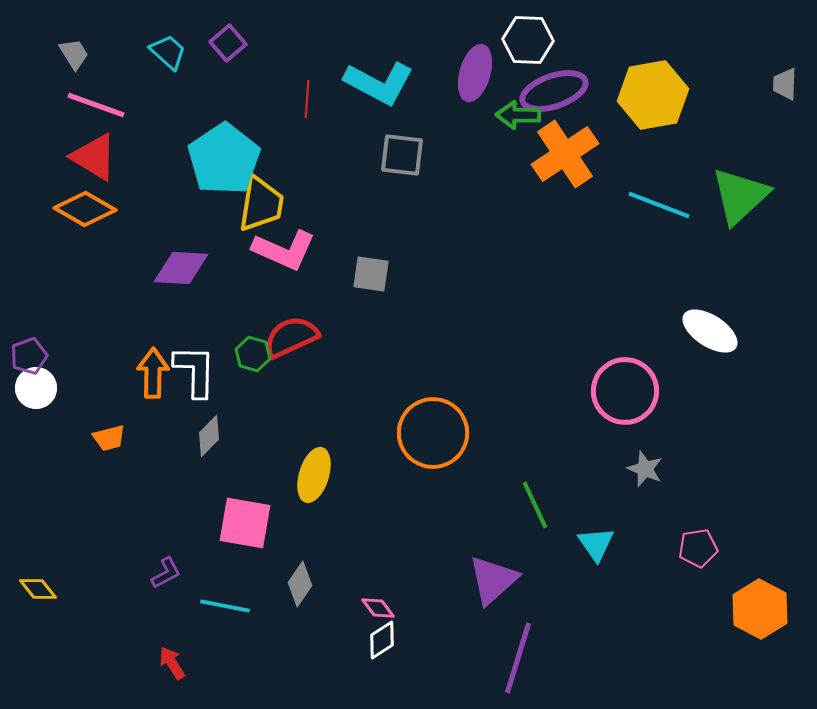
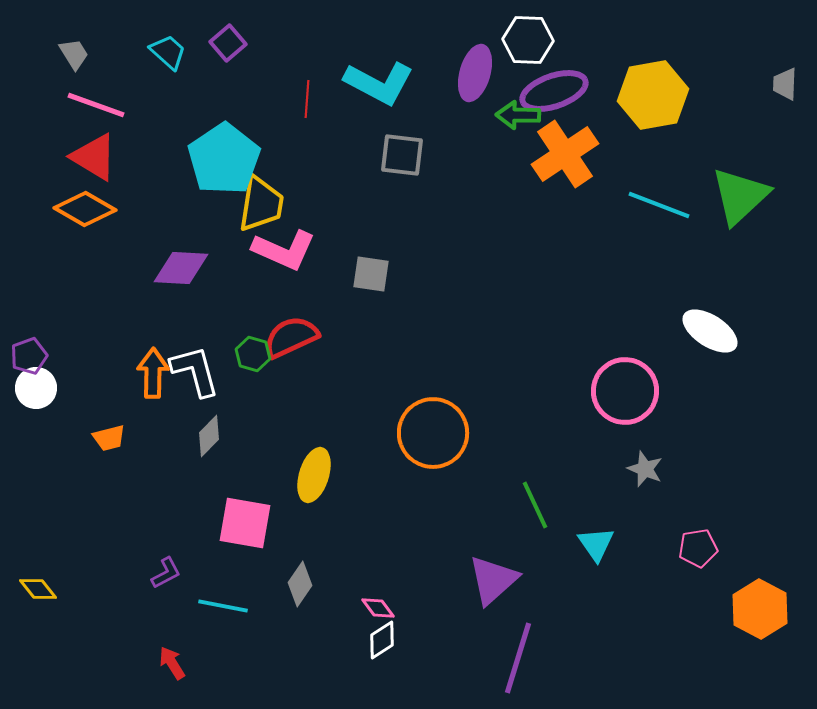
white L-shape at (195, 371): rotated 16 degrees counterclockwise
cyan line at (225, 606): moved 2 px left
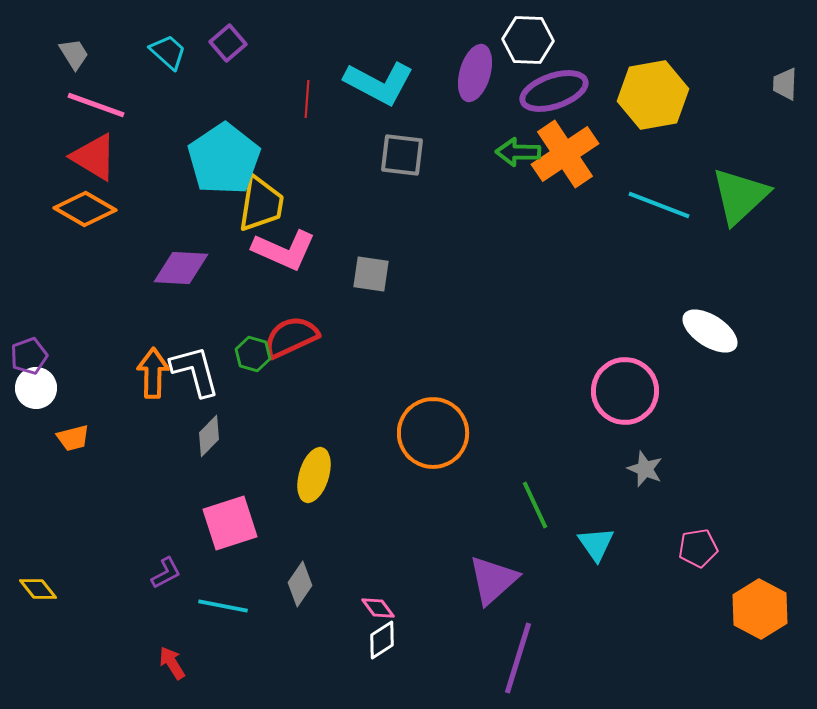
green arrow at (518, 115): moved 37 px down
orange trapezoid at (109, 438): moved 36 px left
pink square at (245, 523): moved 15 px left; rotated 28 degrees counterclockwise
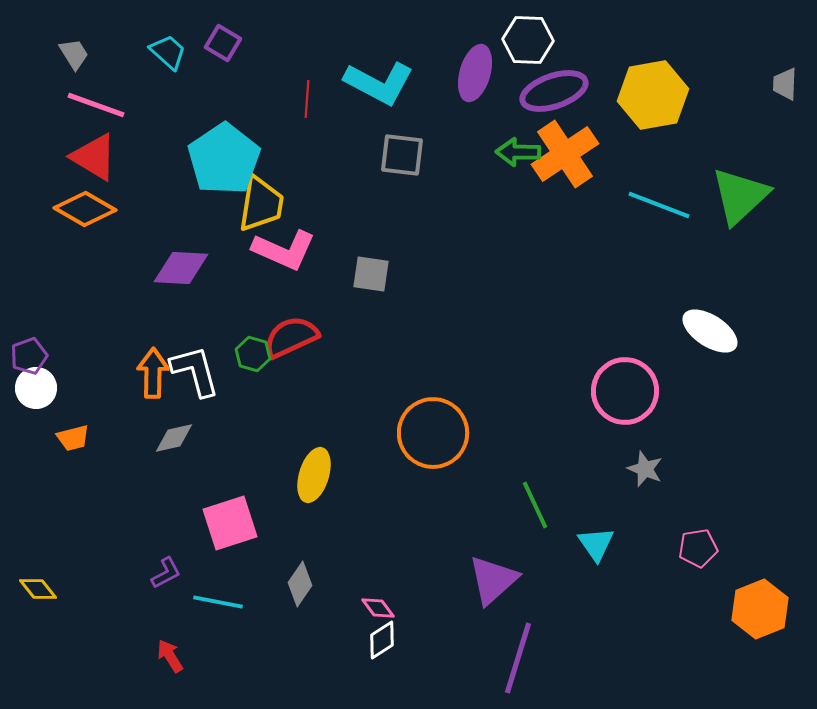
purple square at (228, 43): moved 5 px left; rotated 18 degrees counterclockwise
gray diamond at (209, 436): moved 35 px left, 2 px down; rotated 33 degrees clockwise
cyan line at (223, 606): moved 5 px left, 4 px up
orange hexagon at (760, 609): rotated 10 degrees clockwise
red arrow at (172, 663): moved 2 px left, 7 px up
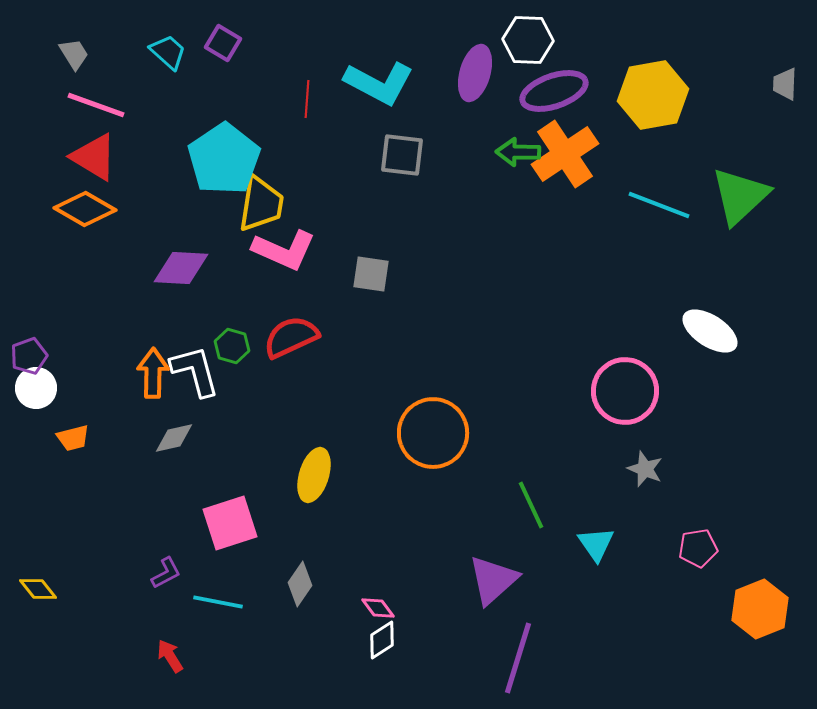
green hexagon at (253, 354): moved 21 px left, 8 px up
green line at (535, 505): moved 4 px left
